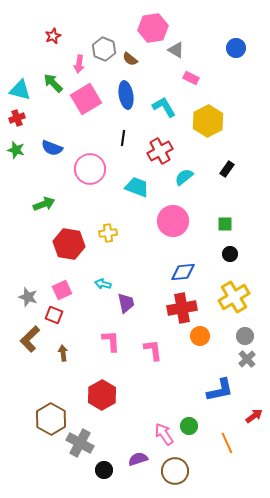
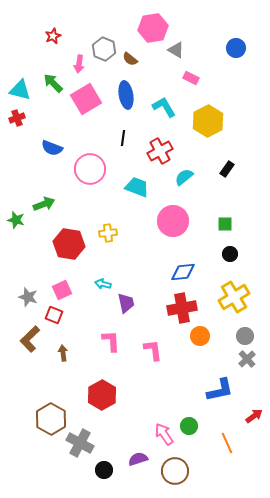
green star at (16, 150): moved 70 px down
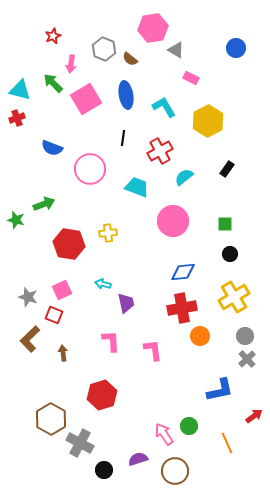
pink arrow at (79, 64): moved 8 px left
red hexagon at (102, 395): rotated 12 degrees clockwise
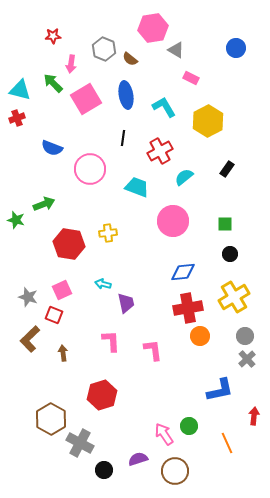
red star at (53, 36): rotated 21 degrees clockwise
red cross at (182, 308): moved 6 px right
red arrow at (254, 416): rotated 48 degrees counterclockwise
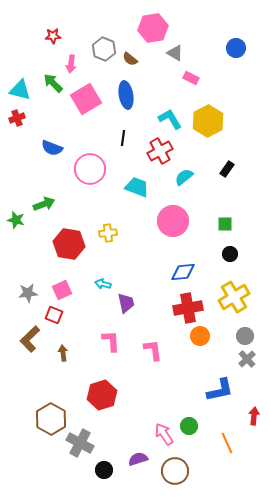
gray triangle at (176, 50): moved 1 px left, 3 px down
cyan L-shape at (164, 107): moved 6 px right, 12 px down
gray star at (28, 297): moved 4 px up; rotated 24 degrees counterclockwise
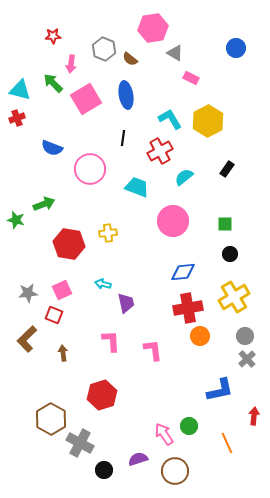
brown L-shape at (30, 339): moved 3 px left
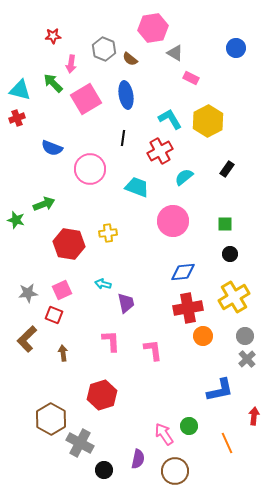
orange circle at (200, 336): moved 3 px right
purple semicircle at (138, 459): rotated 120 degrees clockwise
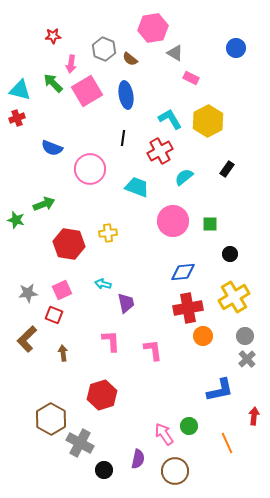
pink square at (86, 99): moved 1 px right, 8 px up
green square at (225, 224): moved 15 px left
